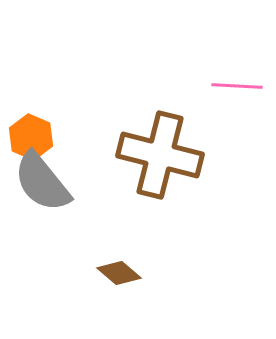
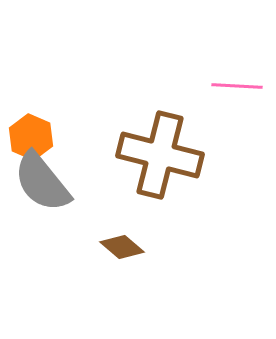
brown diamond: moved 3 px right, 26 px up
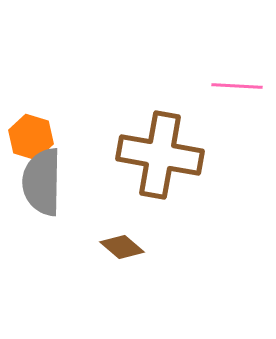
orange hexagon: rotated 6 degrees counterclockwise
brown cross: rotated 4 degrees counterclockwise
gray semicircle: rotated 40 degrees clockwise
